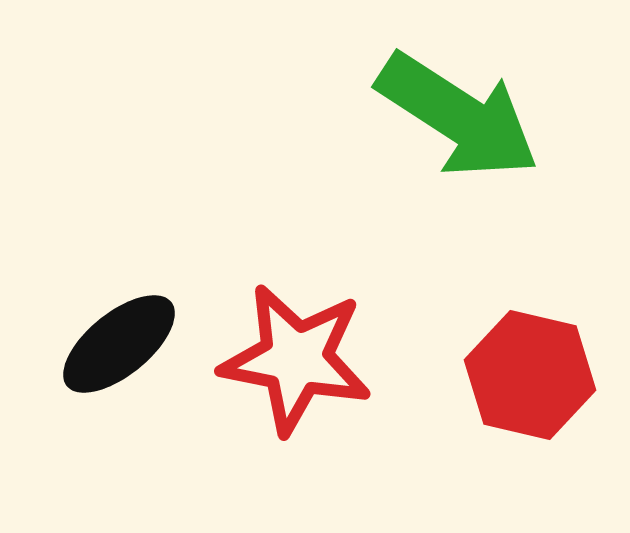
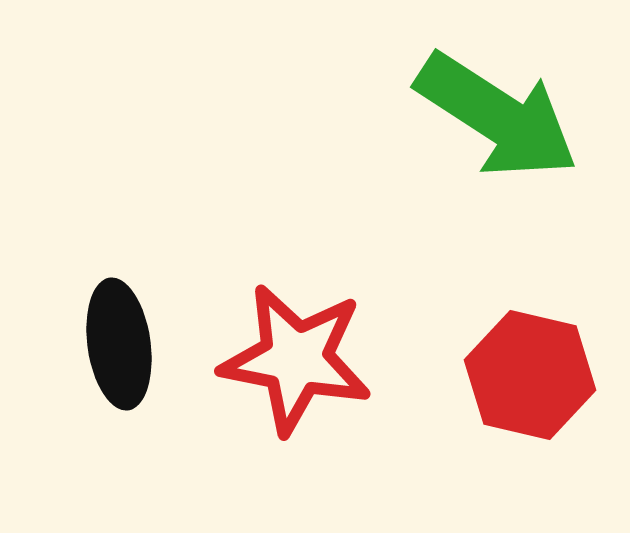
green arrow: moved 39 px right
black ellipse: rotated 59 degrees counterclockwise
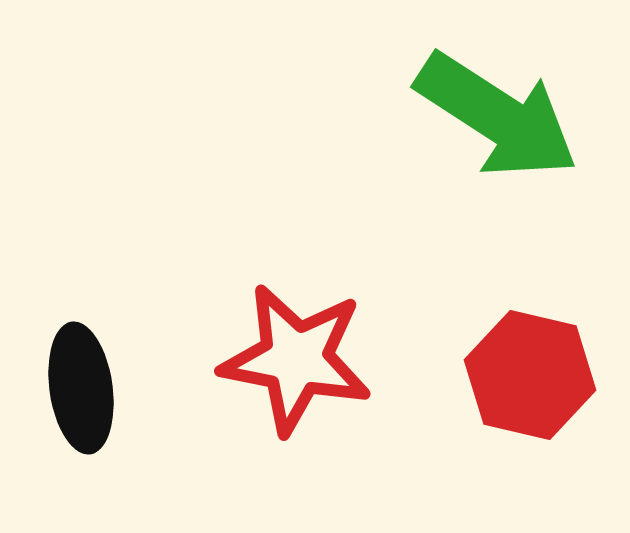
black ellipse: moved 38 px left, 44 px down
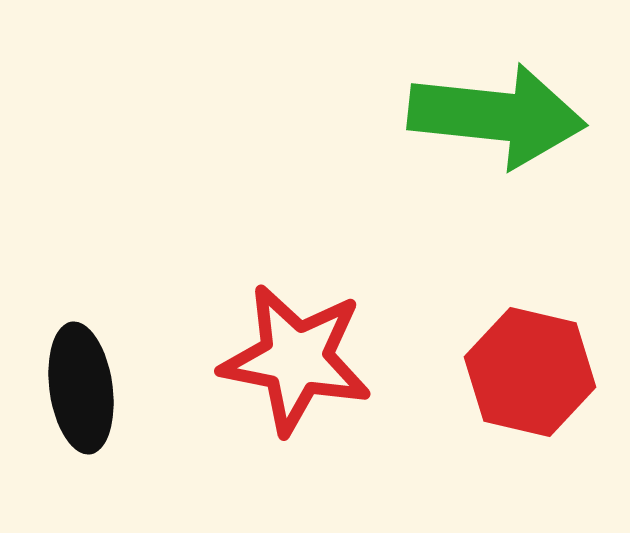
green arrow: rotated 27 degrees counterclockwise
red hexagon: moved 3 px up
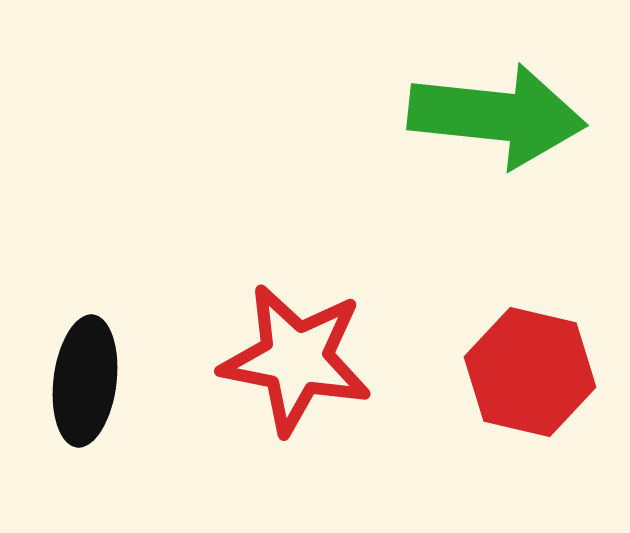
black ellipse: moved 4 px right, 7 px up; rotated 15 degrees clockwise
